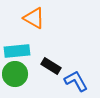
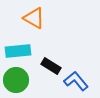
cyan rectangle: moved 1 px right
green circle: moved 1 px right, 6 px down
blue L-shape: rotated 10 degrees counterclockwise
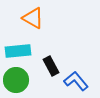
orange triangle: moved 1 px left
black rectangle: rotated 30 degrees clockwise
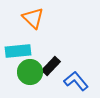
orange triangle: rotated 15 degrees clockwise
black rectangle: rotated 72 degrees clockwise
green circle: moved 14 px right, 8 px up
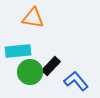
orange triangle: rotated 35 degrees counterclockwise
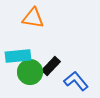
cyan rectangle: moved 5 px down
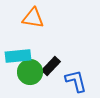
blue L-shape: rotated 25 degrees clockwise
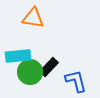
black rectangle: moved 2 px left, 1 px down
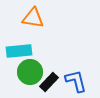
cyan rectangle: moved 1 px right, 5 px up
black rectangle: moved 15 px down
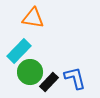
cyan rectangle: rotated 40 degrees counterclockwise
blue L-shape: moved 1 px left, 3 px up
